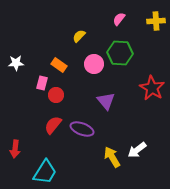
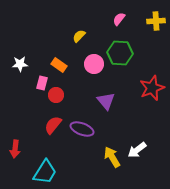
white star: moved 4 px right, 1 px down
red star: rotated 20 degrees clockwise
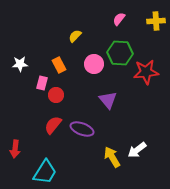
yellow semicircle: moved 4 px left
orange rectangle: rotated 28 degrees clockwise
red star: moved 6 px left, 16 px up; rotated 15 degrees clockwise
purple triangle: moved 2 px right, 1 px up
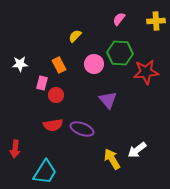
red semicircle: rotated 138 degrees counterclockwise
yellow arrow: moved 2 px down
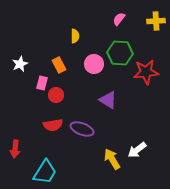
yellow semicircle: rotated 136 degrees clockwise
white star: rotated 21 degrees counterclockwise
purple triangle: rotated 18 degrees counterclockwise
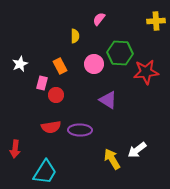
pink semicircle: moved 20 px left
orange rectangle: moved 1 px right, 1 px down
red semicircle: moved 2 px left, 2 px down
purple ellipse: moved 2 px left, 1 px down; rotated 20 degrees counterclockwise
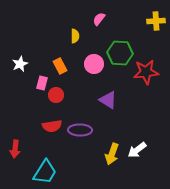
red semicircle: moved 1 px right, 1 px up
yellow arrow: moved 5 px up; rotated 130 degrees counterclockwise
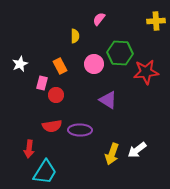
red arrow: moved 14 px right
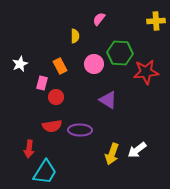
red circle: moved 2 px down
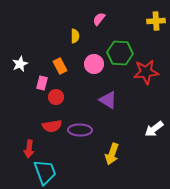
white arrow: moved 17 px right, 21 px up
cyan trapezoid: rotated 52 degrees counterclockwise
